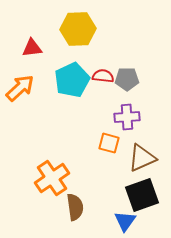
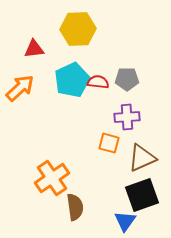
red triangle: moved 2 px right, 1 px down
red semicircle: moved 5 px left, 6 px down
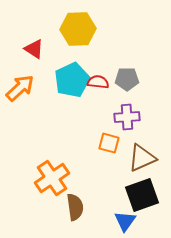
red triangle: rotated 40 degrees clockwise
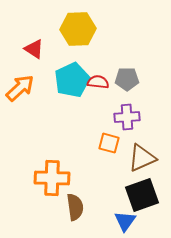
orange cross: rotated 36 degrees clockwise
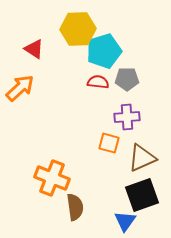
cyan pentagon: moved 32 px right, 29 px up; rotated 8 degrees clockwise
orange cross: rotated 20 degrees clockwise
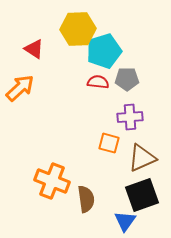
purple cross: moved 3 px right
orange cross: moved 3 px down
brown semicircle: moved 11 px right, 8 px up
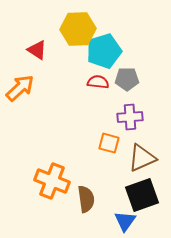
red triangle: moved 3 px right, 1 px down
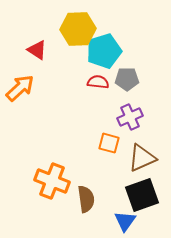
purple cross: rotated 20 degrees counterclockwise
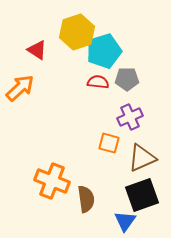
yellow hexagon: moved 1 px left, 3 px down; rotated 16 degrees counterclockwise
